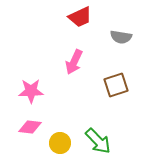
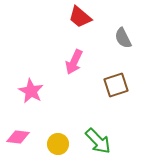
red trapezoid: rotated 65 degrees clockwise
gray semicircle: moved 2 px right, 1 px down; rotated 55 degrees clockwise
pink star: rotated 30 degrees clockwise
pink diamond: moved 12 px left, 10 px down
yellow circle: moved 2 px left, 1 px down
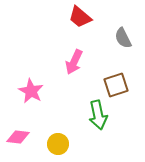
green arrow: moved 26 px up; rotated 32 degrees clockwise
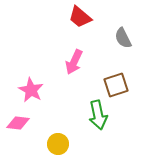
pink star: moved 1 px up
pink diamond: moved 14 px up
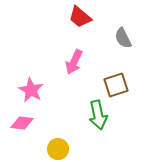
pink diamond: moved 4 px right
yellow circle: moved 5 px down
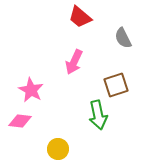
pink diamond: moved 2 px left, 2 px up
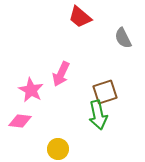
pink arrow: moved 13 px left, 12 px down
brown square: moved 11 px left, 7 px down
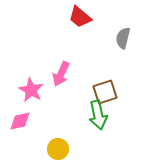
gray semicircle: rotated 40 degrees clockwise
pink diamond: rotated 20 degrees counterclockwise
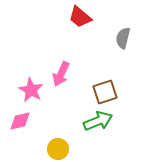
green arrow: moved 6 px down; rotated 100 degrees counterclockwise
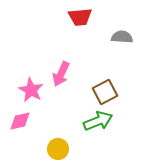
red trapezoid: rotated 45 degrees counterclockwise
gray semicircle: moved 1 px left, 1 px up; rotated 80 degrees clockwise
brown square: rotated 10 degrees counterclockwise
